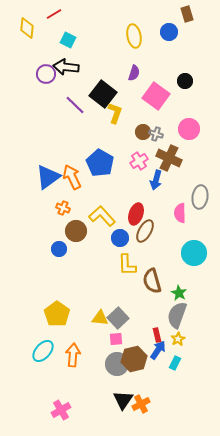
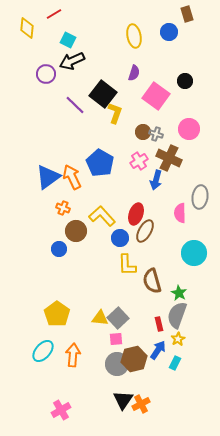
black arrow at (66, 67): moved 6 px right, 6 px up; rotated 30 degrees counterclockwise
red rectangle at (157, 335): moved 2 px right, 11 px up
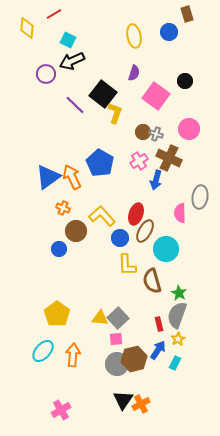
cyan circle at (194, 253): moved 28 px left, 4 px up
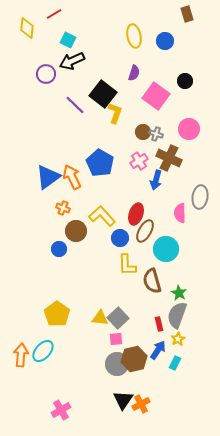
blue circle at (169, 32): moved 4 px left, 9 px down
orange arrow at (73, 355): moved 52 px left
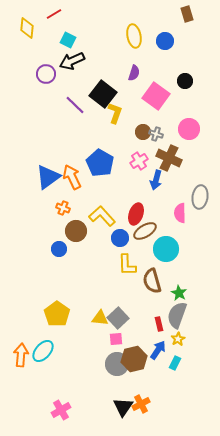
brown ellipse at (145, 231): rotated 30 degrees clockwise
black triangle at (123, 400): moved 7 px down
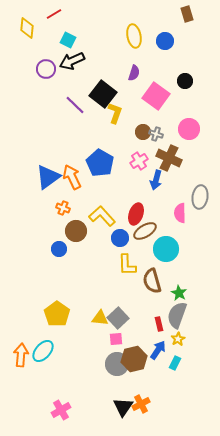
purple circle at (46, 74): moved 5 px up
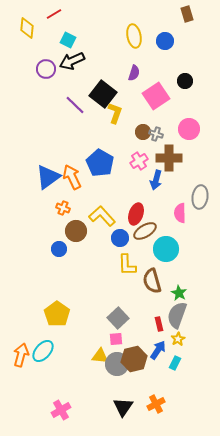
pink square at (156, 96): rotated 20 degrees clockwise
brown cross at (169, 158): rotated 25 degrees counterclockwise
yellow triangle at (100, 318): moved 38 px down
orange arrow at (21, 355): rotated 10 degrees clockwise
orange cross at (141, 404): moved 15 px right
